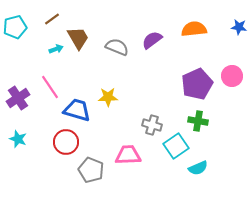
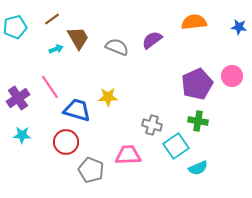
orange semicircle: moved 7 px up
cyan star: moved 4 px right, 4 px up; rotated 18 degrees counterclockwise
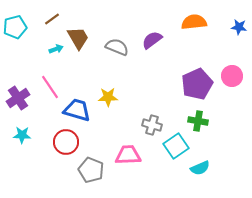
cyan semicircle: moved 2 px right
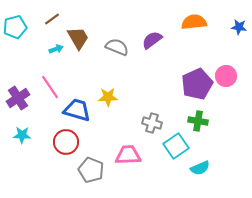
pink circle: moved 6 px left
gray cross: moved 2 px up
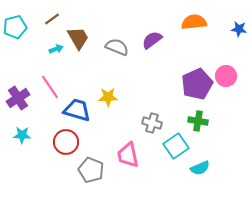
blue star: moved 2 px down
pink trapezoid: rotated 100 degrees counterclockwise
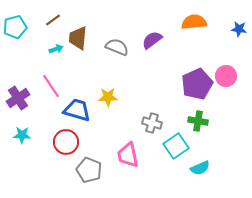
brown line: moved 1 px right, 1 px down
brown trapezoid: rotated 145 degrees counterclockwise
pink line: moved 1 px right, 1 px up
gray pentagon: moved 2 px left
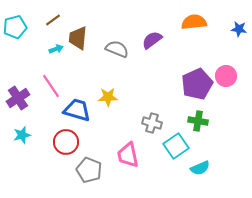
gray semicircle: moved 2 px down
cyan star: rotated 18 degrees counterclockwise
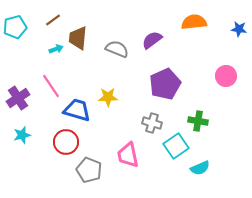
purple pentagon: moved 32 px left
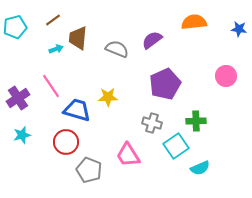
green cross: moved 2 px left; rotated 12 degrees counterclockwise
pink trapezoid: rotated 20 degrees counterclockwise
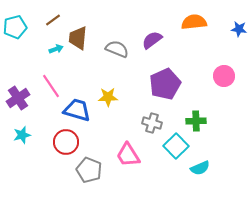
pink circle: moved 2 px left
cyan square: rotated 10 degrees counterclockwise
